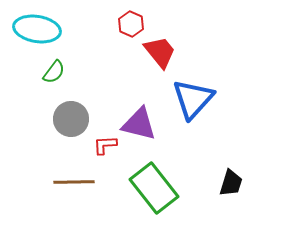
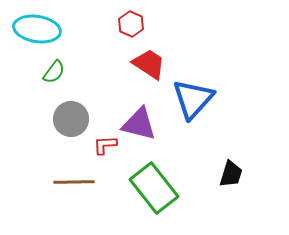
red trapezoid: moved 11 px left, 12 px down; rotated 18 degrees counterclockwise
black trapezoid: moved 9 px up
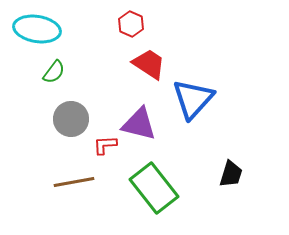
brown line: rotated 9 degrees counterclockwise
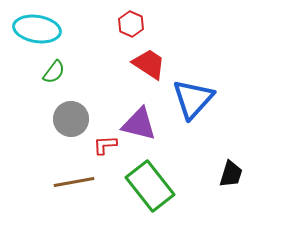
green rectangle: moved 4 px left, 2 px up
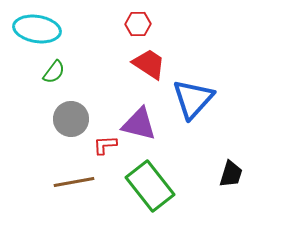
red hexagon: moved 7 px right; rotated 25 degrees counterclockwise
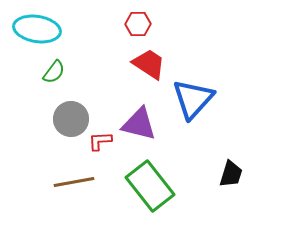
red L-shape: moved 5 px left, 4 px up
